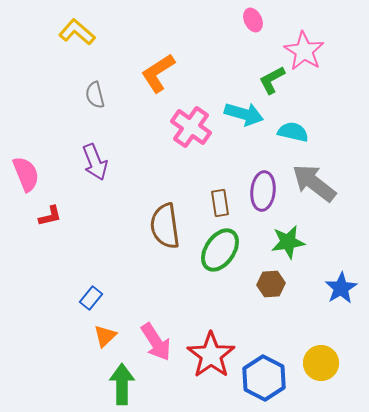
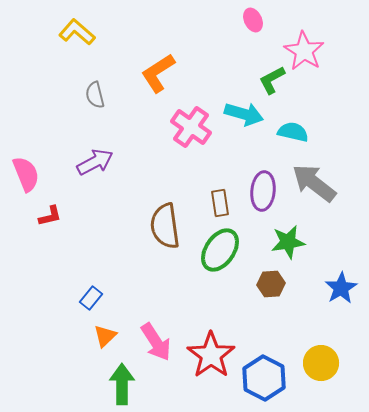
purple arrow: rotated 96 degrees counterclockwise
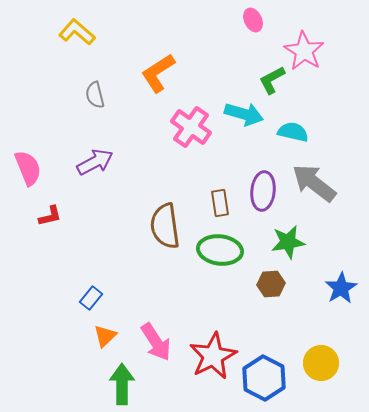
pink semicircle: moved 2 px right, 6 px up
green ellipse: rotated 63 degrees clockwise
red star: moved 2 px right, 1 px down; rotated 9 degrees clockwise
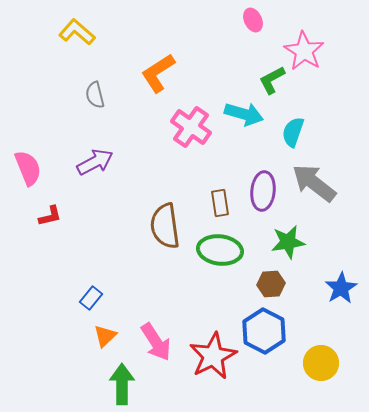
cyan semicircle: rotated 84 degrees counterclockwise
blue hexagon: moved 47 px up
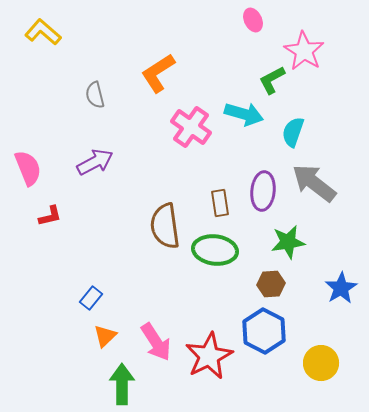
yellow L-shape: moved 34 px left
green ellipse: moved 5 px left
red star: moved 4 px left
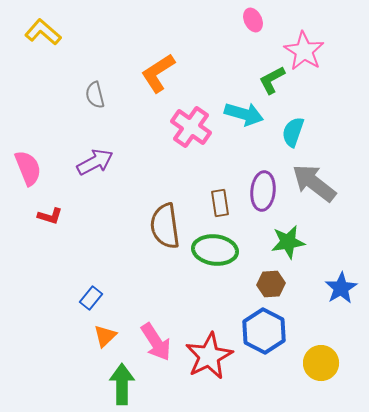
red L-shape: rotated 30 degrees clockwise
